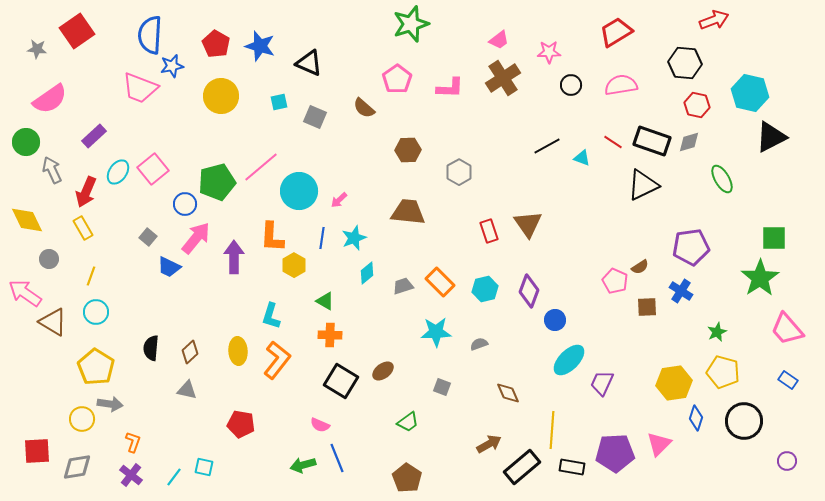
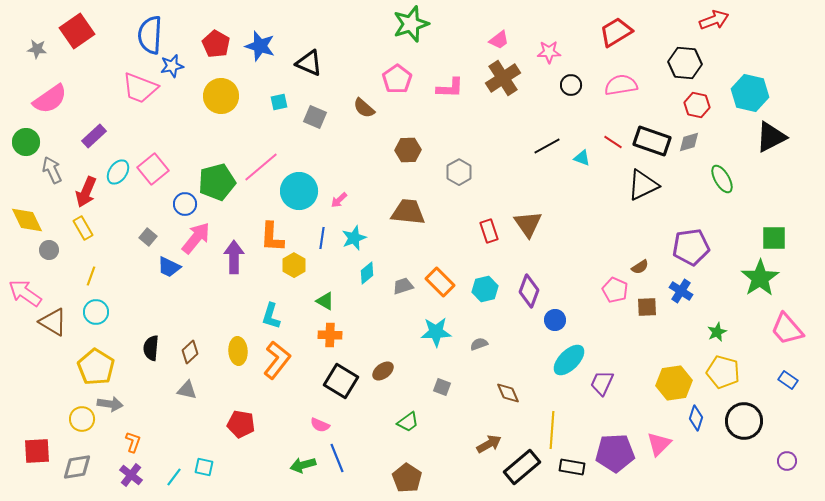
gray circle at (49, 259): moved 9 px up
pink pentagon at (615, 281): moved 9 px down
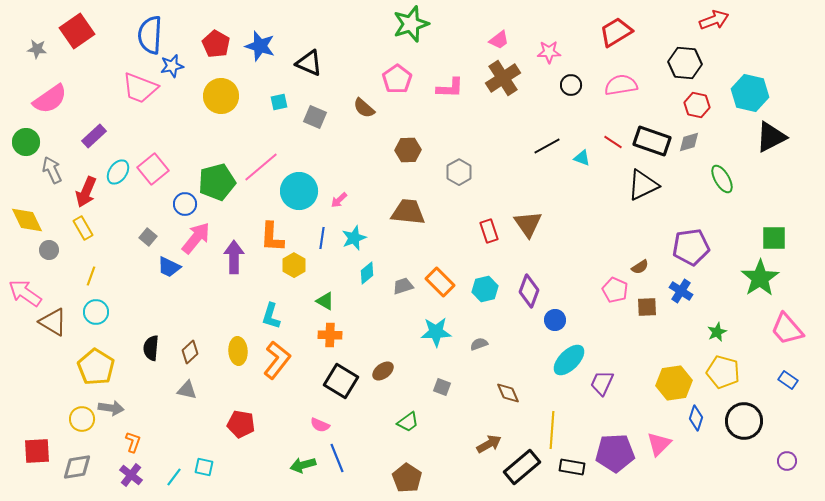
gray arrow at (110, 404): moved 1 px right, 4 px down
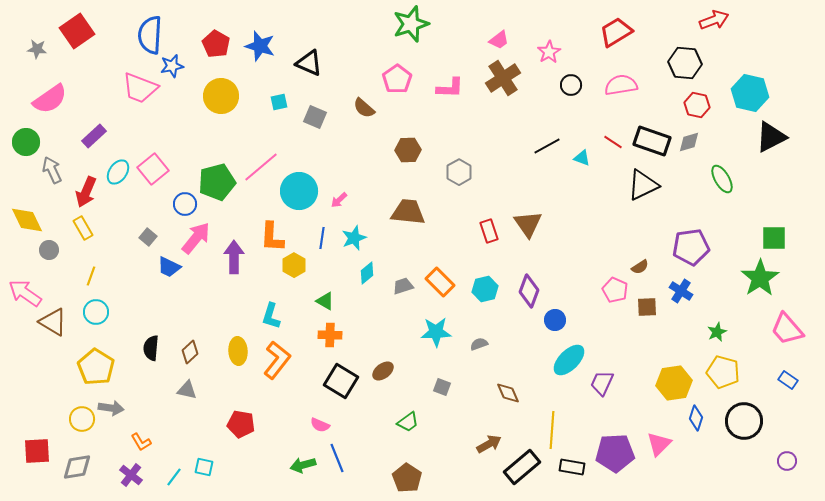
pink star at (549, 52): rotated 30 degrees counterclockwise
orange L-shape at (133, 442): moved 8 px right; rotated 130 degrees clockwise
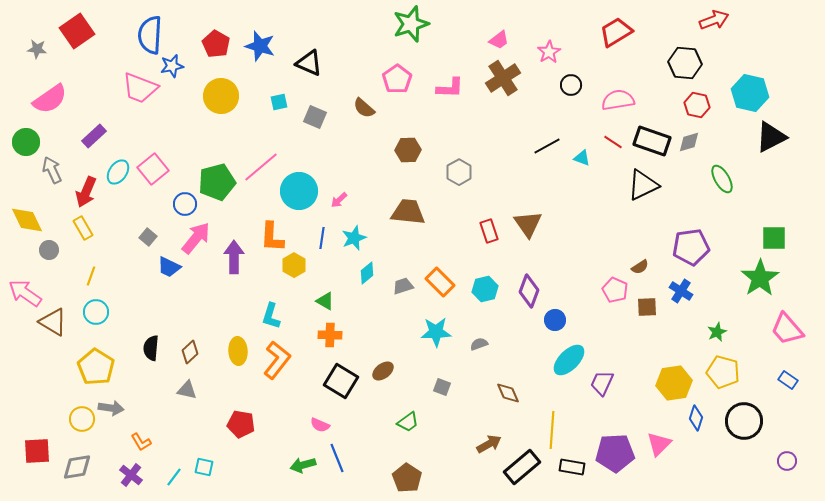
pink semicircle at (621, 85): moved 3 px left, 15 px down
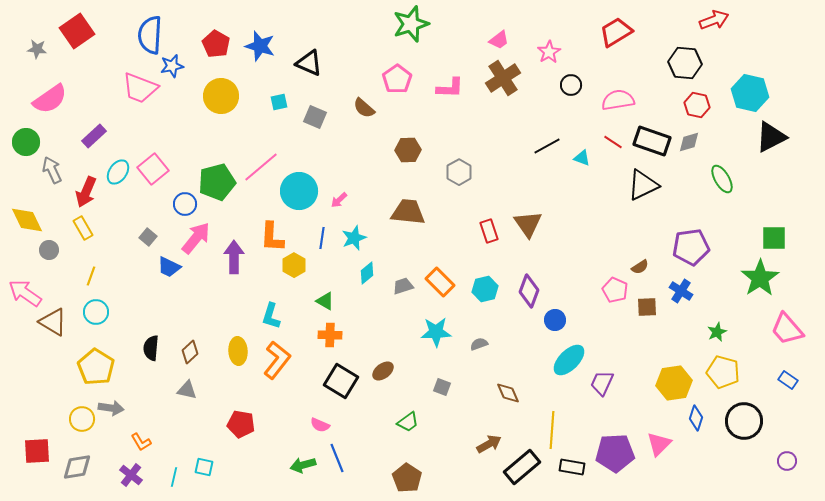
cyan line at (174, 477): rotated 24 degrees counterclockwise
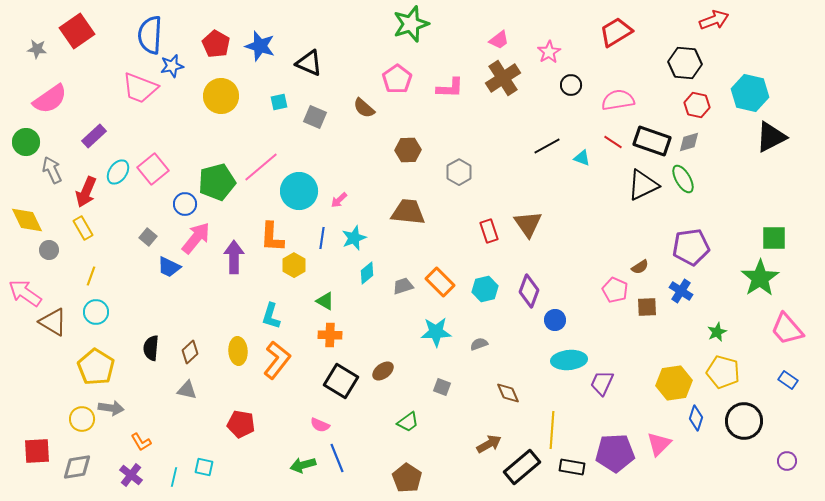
green ellipse at (722, 179): moved 39 px left
cyan ellipse at (569, 360): rotated 40 degrees clockwise
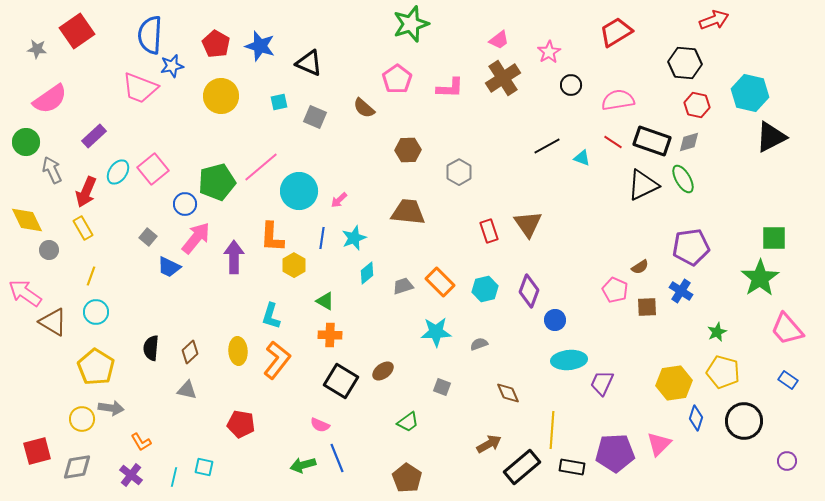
red square at (37, 451): rotated 12 degrees counterclockwise
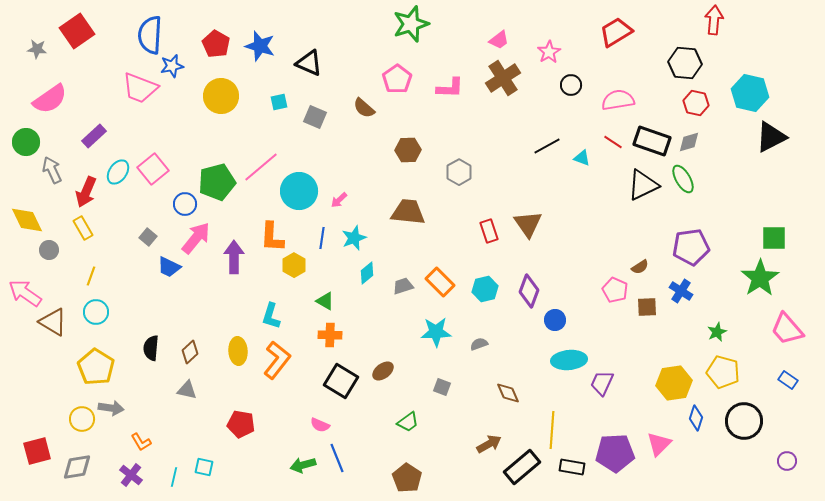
red arrow at (714, 20): rotated 64 degrees counterclockwise
red hexagon at (697, 105): moved 1 px left, 2 px up
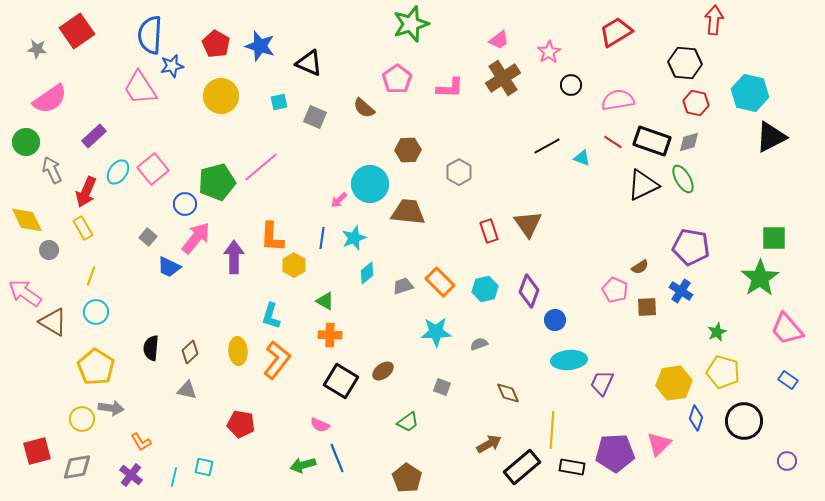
pink trapezoid at (140, 88): rotated 36 degrees clockwise
cyan circle at (299, 191): moved 71 px right, 7 px up
purple pentagon at (691, 247): rotated 18 degrees clockwise
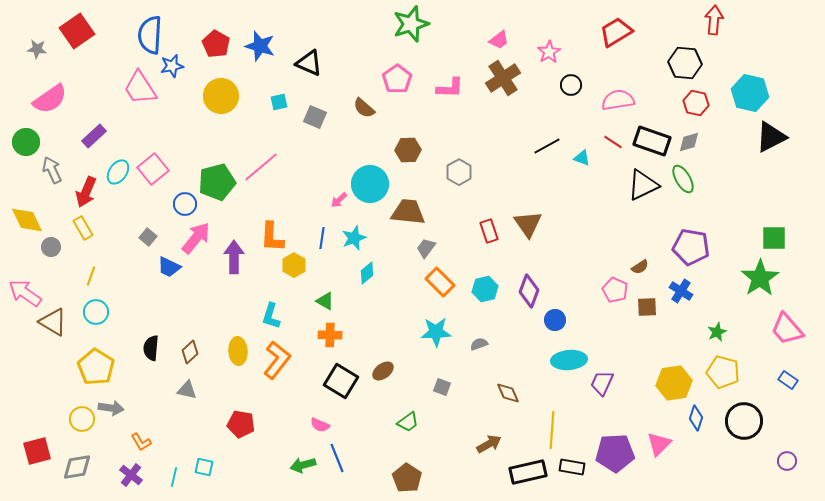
gray circle at (49, 250): moved 2 px right, 3 px up
gray trapezoid at (403, 286): moved 23 px right, 38 px up; rotated 35 degrees counterclockwise
black rectangle at (522, 467): moved 6 px right, 5 px down; rotated 27 degrees clockwise
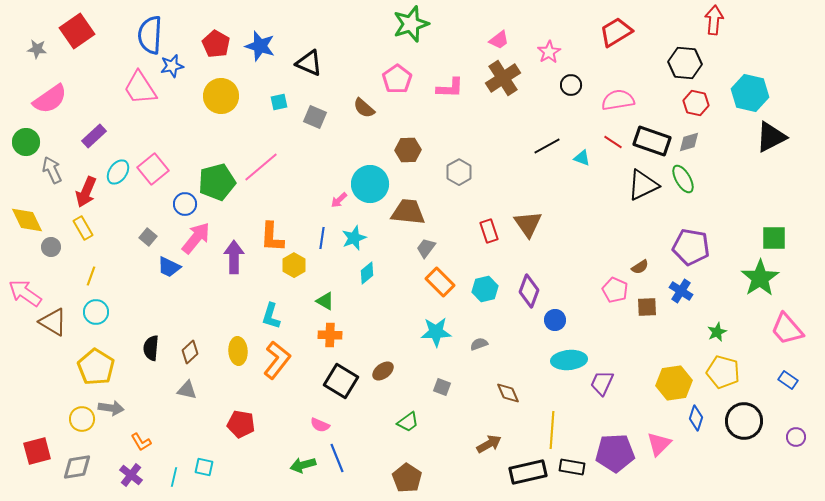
purple circle at (787, 461): moved 9 px right, 24 px up
